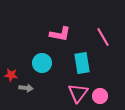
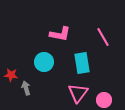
cyan circle: moved 2 px right, 1 px up
gray arrow: rotated 112 degrees counterclockwise
pink circle: moved 4 px right, 4 px down
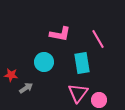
pink line: moved 5 px left, 2 px down
gray arrow: rotated 72 degrees clockwise
pink circle: moved 5 px left
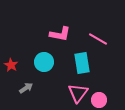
pink line: rotated 30 degrees counterclockwise
red star: moved 10 px up; rotated 24 degrees clockwise
